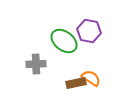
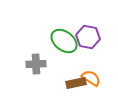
purple hexagon: moved 1 px left, 6 px down
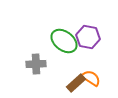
brown rectangle: rotated 30 degrees counterclockwise
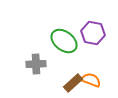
purple hexagon: moved 5 px right, 4 px up
orange semicircle: moved 2 px down; rotated 12 degrees counterclockwise
brown rectangle: moved 3 px left
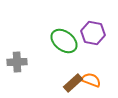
gray cross: moved 19 px left, 2 px up
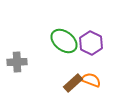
purple hexagon: moved 2 px left, 10 px down; rotated 15 degrees clockwise
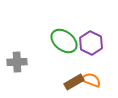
brown rectangle: moved 1 px right, 1 px up; rotated 12 degrees clockwise
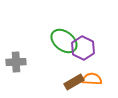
purple hexagon: moved 8 px left, 5 px down
gray cross: moved 1 px left
orange semicircle: moved 1 px right, 1 px up; rotated 18 degrees counterclockwise
